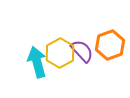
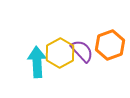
cyan arrow: rotated 12 degrees clockwise
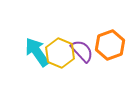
yellow hexagon: rotated 8 degrees counterclockwise
cyan arrow: moved 10 px up; rotated 32 degrees counterclockwise
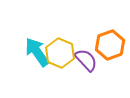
purple semicircle: moved 4 px right, 9 px down
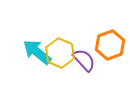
cyan arrow: rotated 16 degrees counterclockwise
purple semicircle: moved 2 px left
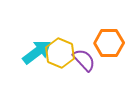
orange hexagon: moved 1 px left, 2 px up; rotated 20 degrees clockwise
cyan arrow: rotated 104 degrees clockwise
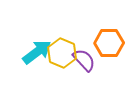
yellow hexagon: moved 2 px right
